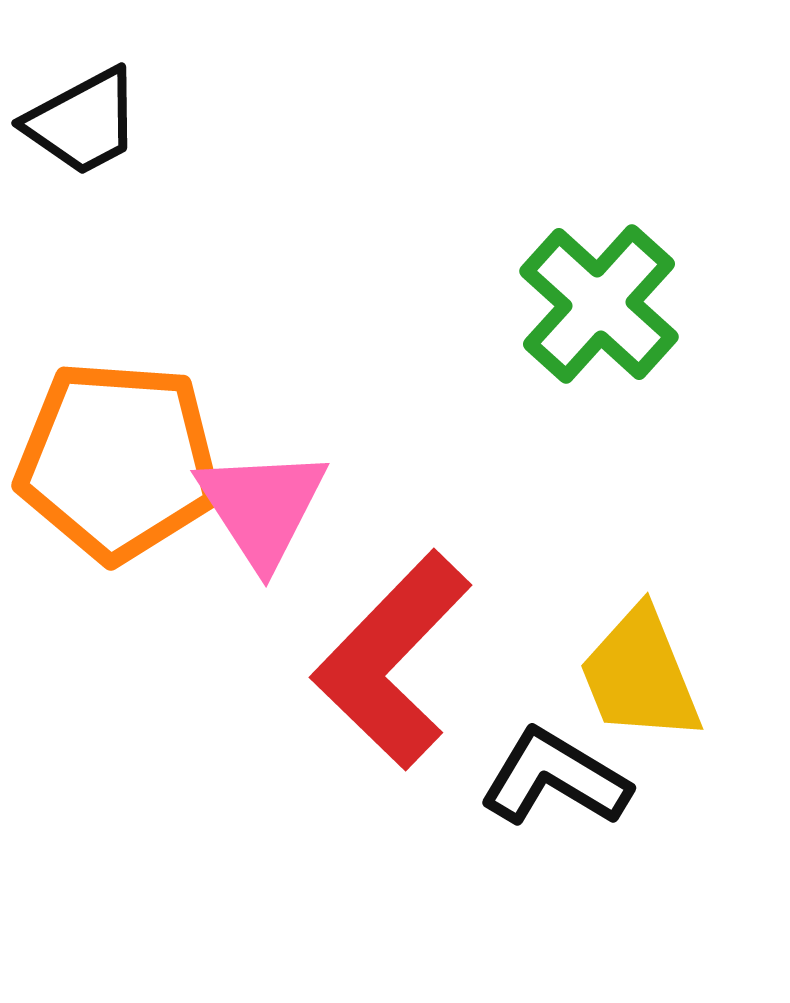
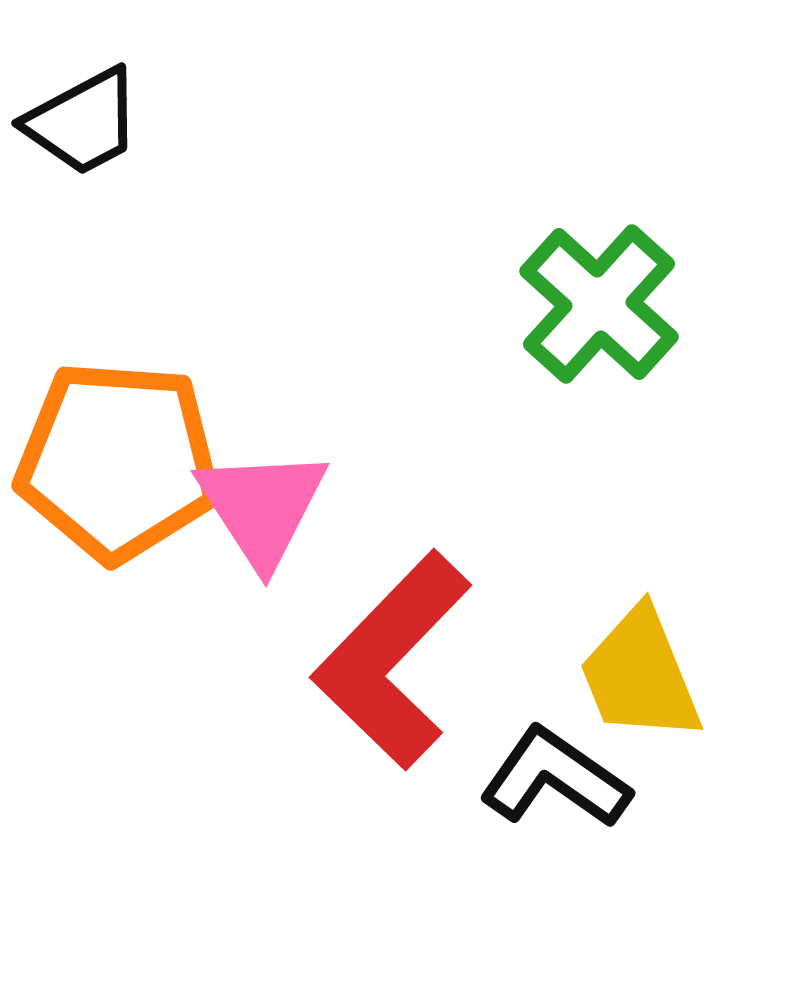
black L-shape: rotated 4 degrees clockwise
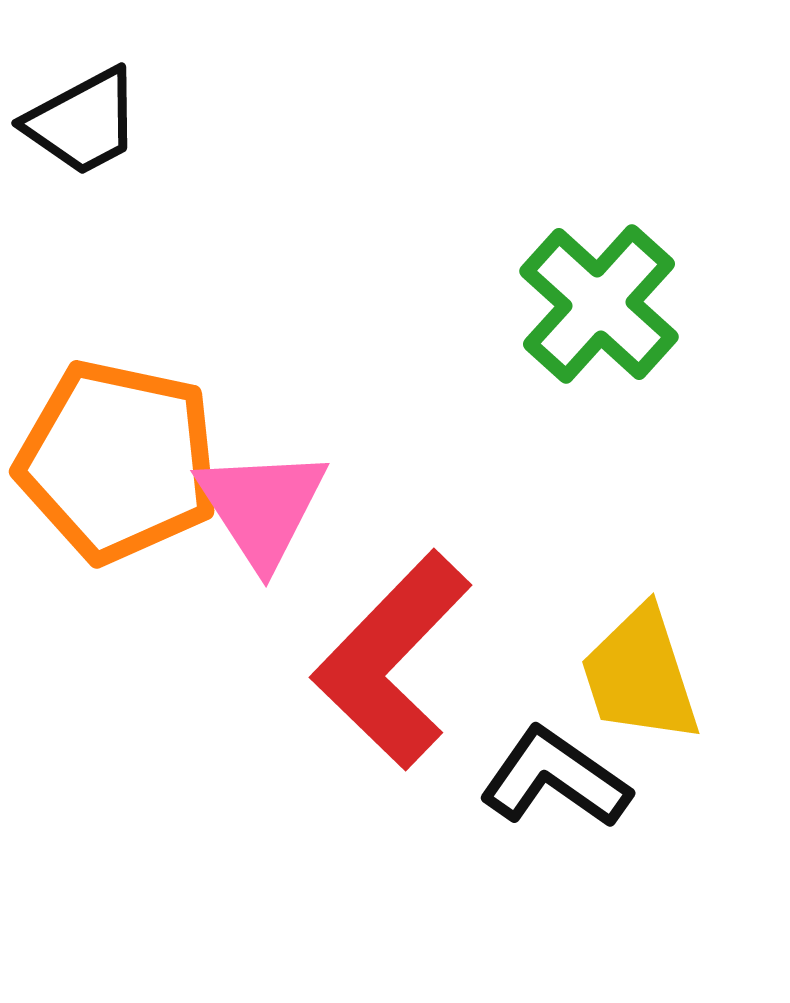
orange pentagon: rotated 8 degrees clockwise
yellow trapezoid: rotated 4 degrees clockwise
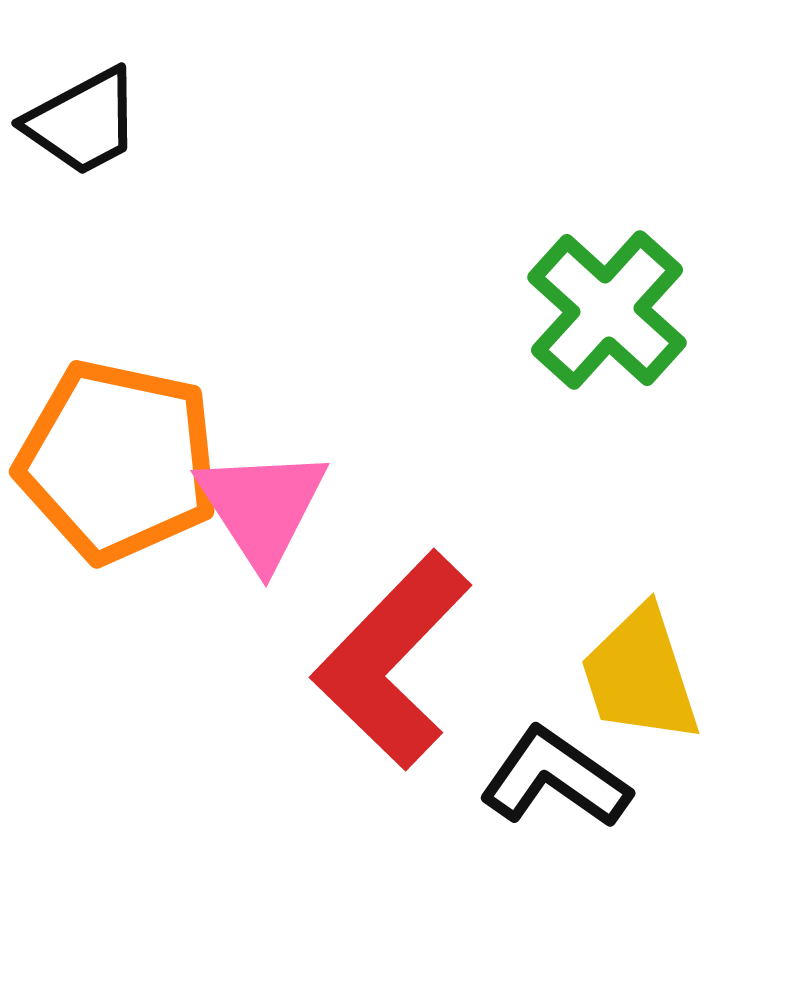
green cross: moved 8 px right, 6 px down
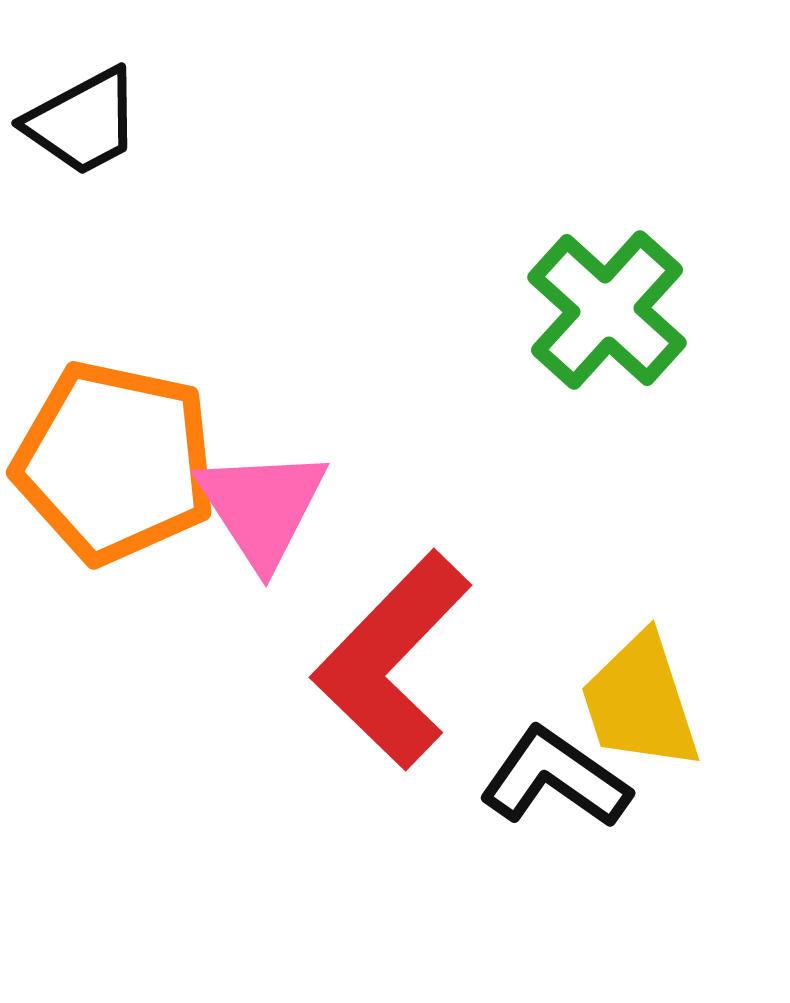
orange pentagon: moved 3 px left, 1 px down
yellow trapezoid: moved 27 px down
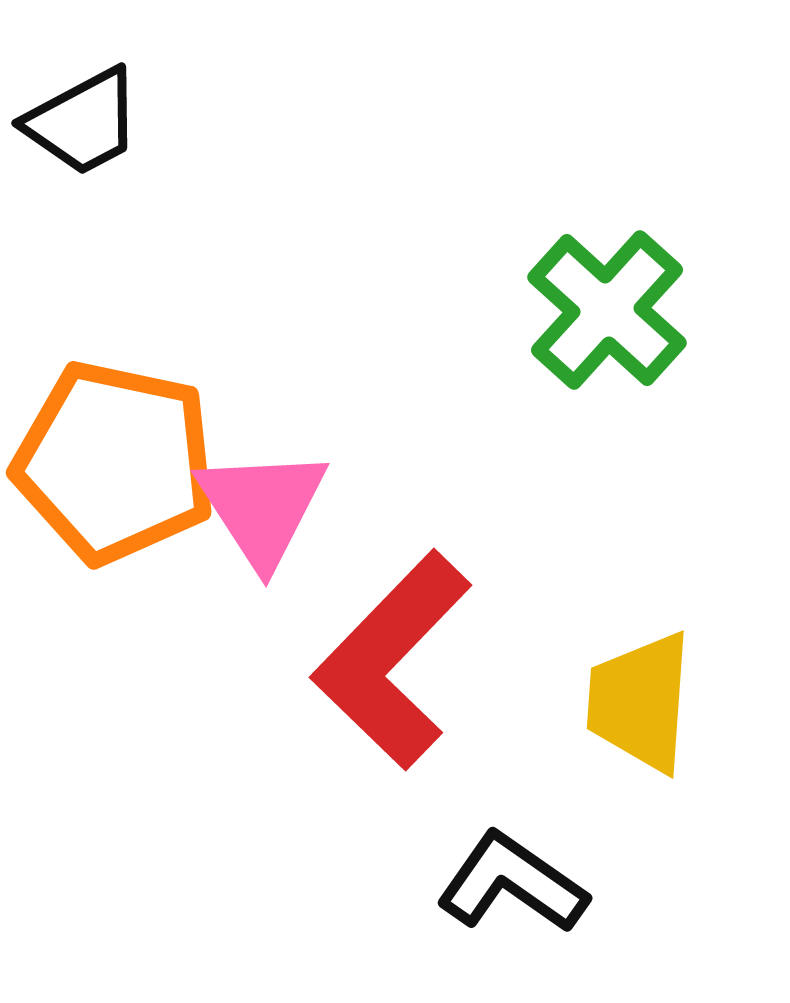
yellow trapezoid: rotated 22 degrees clockwise
black L-shape: moved 43 px left, 105 px down
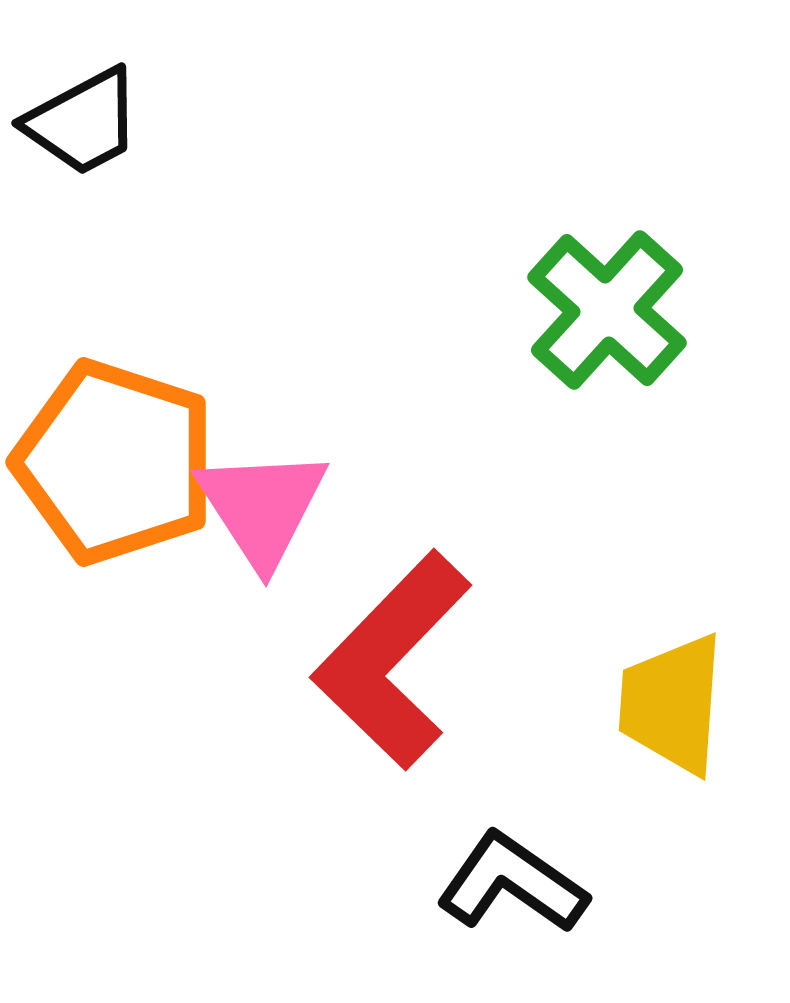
orange pentagon: rotated 6 degrees clockwise
yellow trapezoid: moved 32 px right, 2 px down
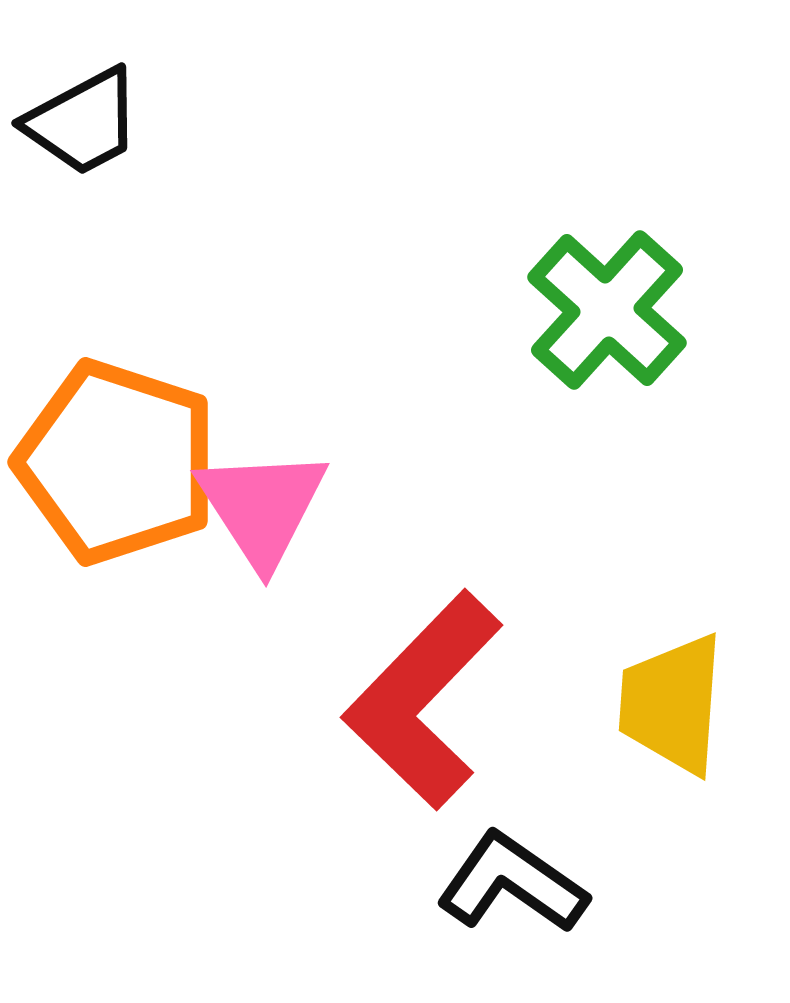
orange pentagon: moved 2 px right
red L-shape: moved 31 px right, 40 px down
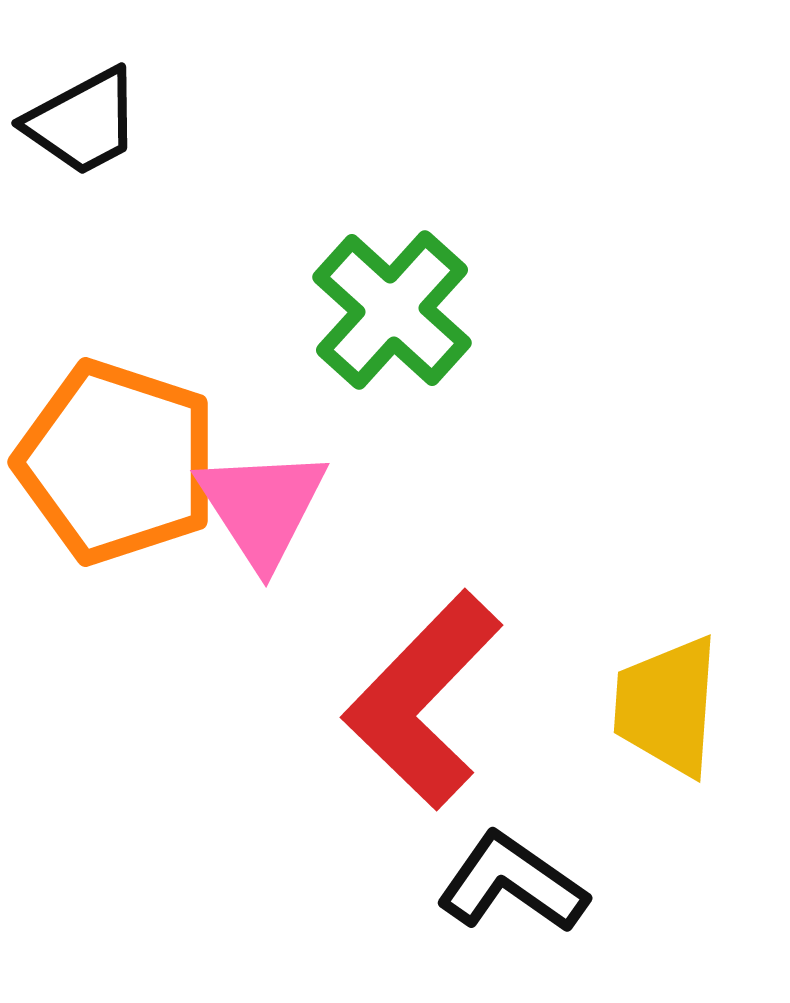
green cross: moved 215 px left
yellow trapezoid: moved 5 px left, 2 px down
